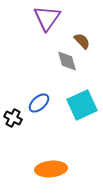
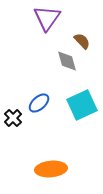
black cross: rotated 18 degrees clockwise
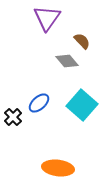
gray diamond: rotated 25 degrees counterclockwise
cyan square: rotated 24 degrees counterclockwise
black cross: moved 1 px up
orange ellipse: moved 7 px right, 1 px up; rotated 12 degrees clockwise
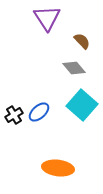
purple triangle: rotated 8 degrees counterclockwise
gray diamond: moved 7 px right, 7 px down
blue ellipse: moved 9 px down
black cross: moved 1 px right, 2 px up; rotated 12 degrees clockwise
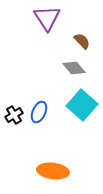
blue ellipse: rotated 25 degrees counterclockwise
orange ellipse: moved 5 px left, 3 px down
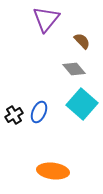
purple triangle: moved 1 px left, 1 px down; rotated 12 degrees clockwise
gray diamond: moved 1 px down
cyan square: moved 1 px up
